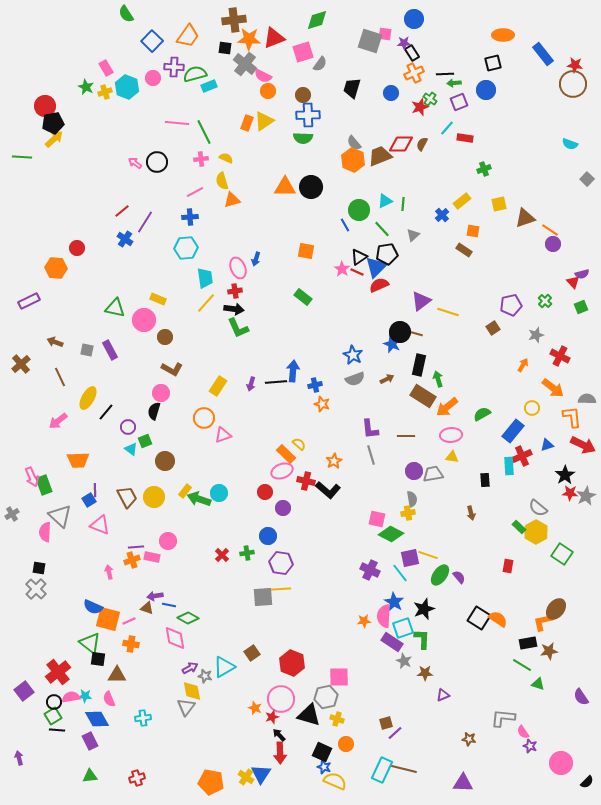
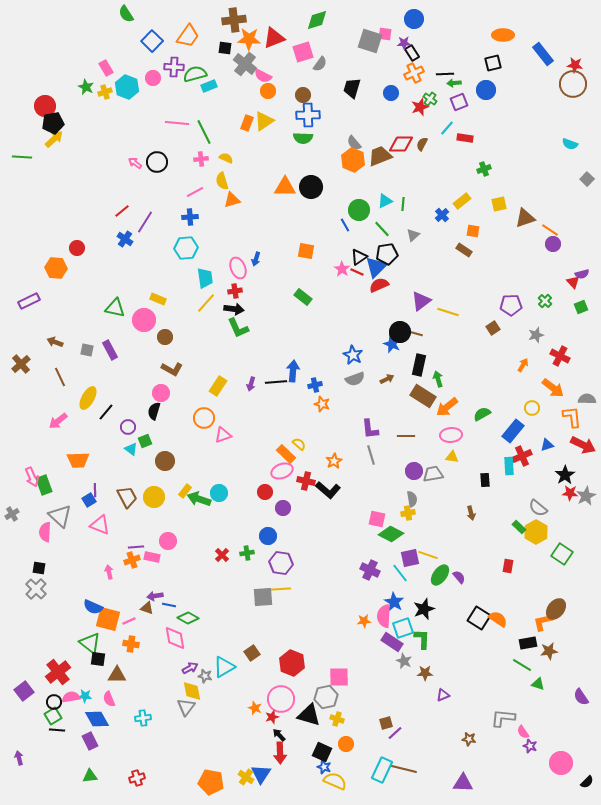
purple pentagon at (511, 305): rotated 10 degrees clockwise
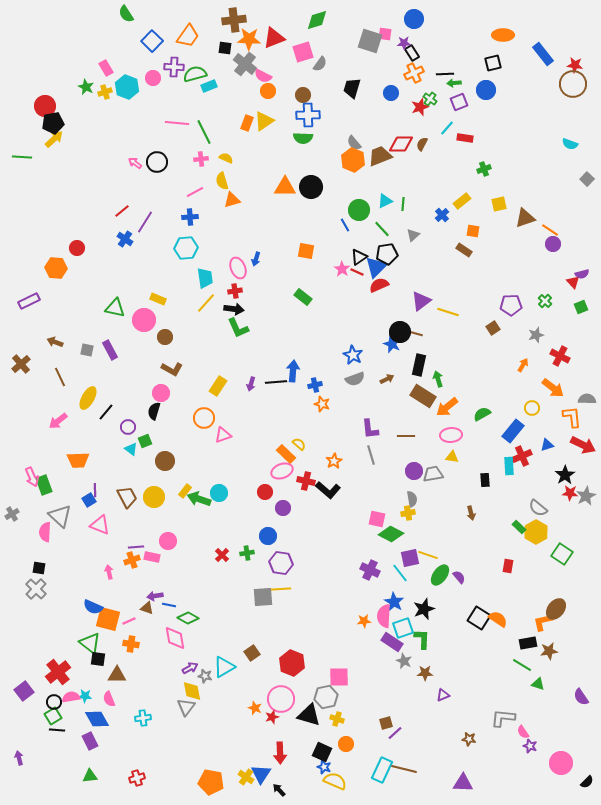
black arrow at (279, 735): moved 55 px down
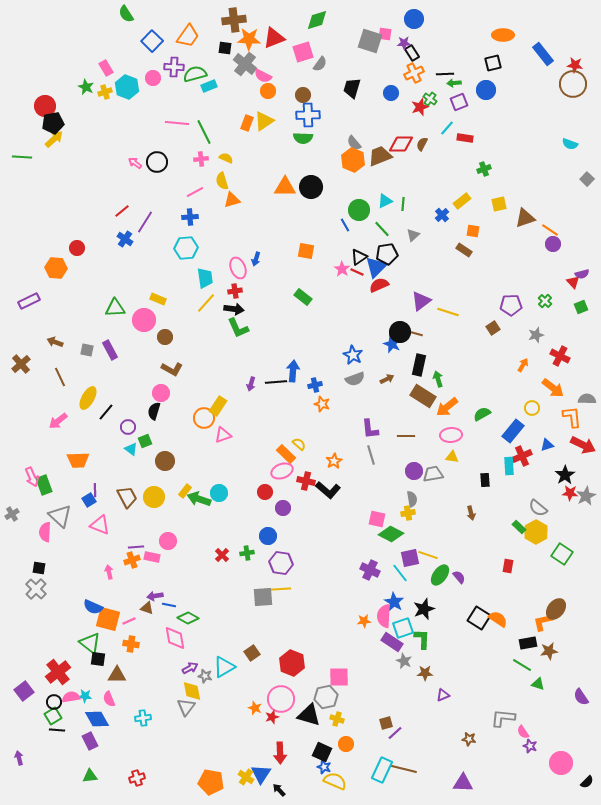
green triangle at (115, 308): rotated 15 degrees counterclockwise
yellow rectangle at (218, 386): moved 20 px down
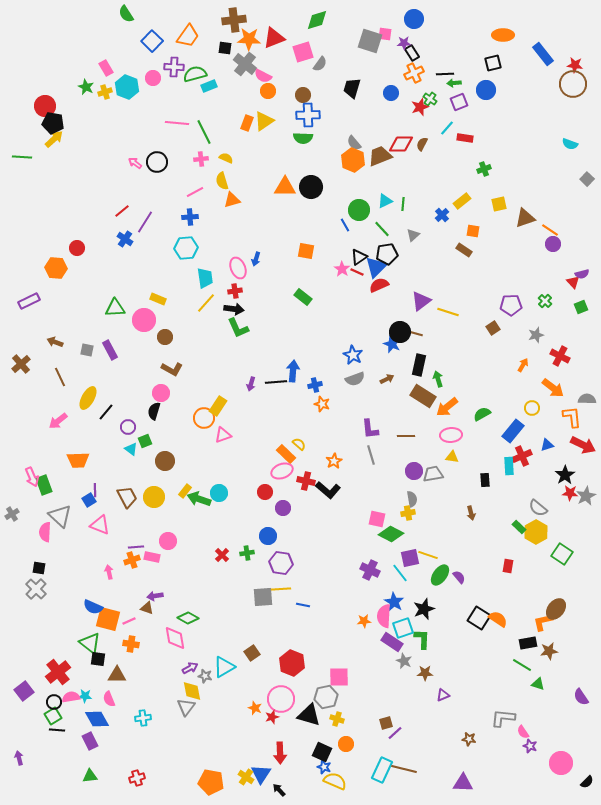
black pentagon at (53, 123): rotated 20 degrees clockwise
blue line at (169, 605): moved 134 px right
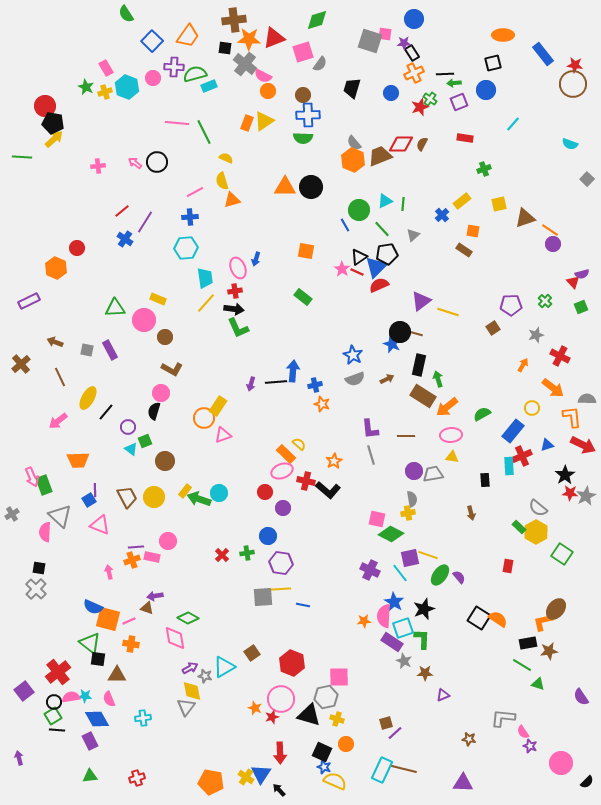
cyan line at (447, 128): moved 66 px right, 4 px up
pink cross at (201, 159): moved 103 px left, 7 px down
orange hexagon at (56, 268): rotated 20 degrees clockwise
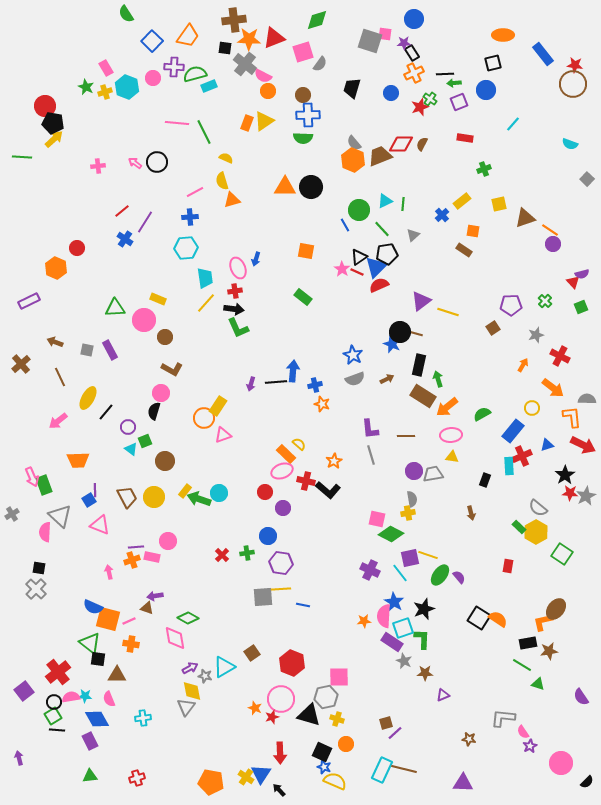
black rectangle at (485, 480): rotated 24 degrees clockwise
purple star at (530, 746): rotated 24 degrees clockwise
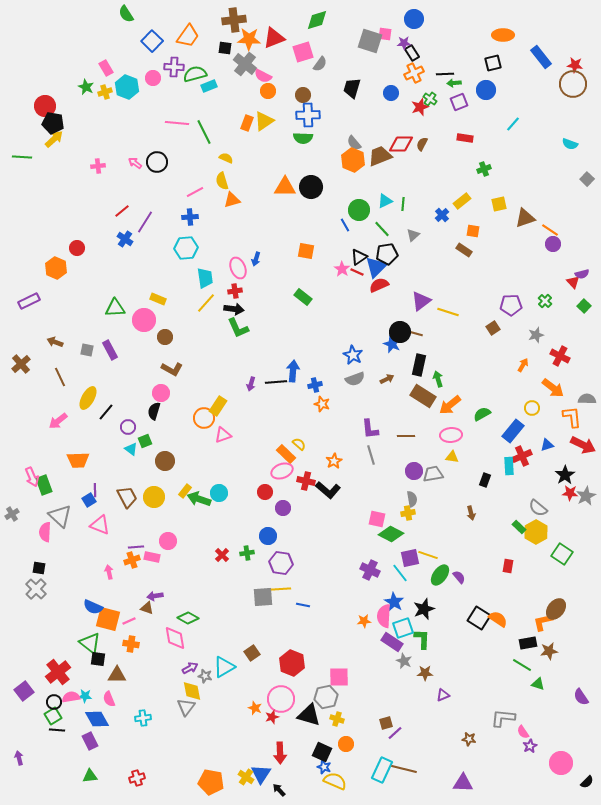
blue rectangle at (543, 54): moved 2 px left, 3 px down
green square at (581, 307): moved 3 px right, 1 px up; rotated 24 degrees counterclockwise
orange arrow at (447, 407): moved 3 px right, 2 px up
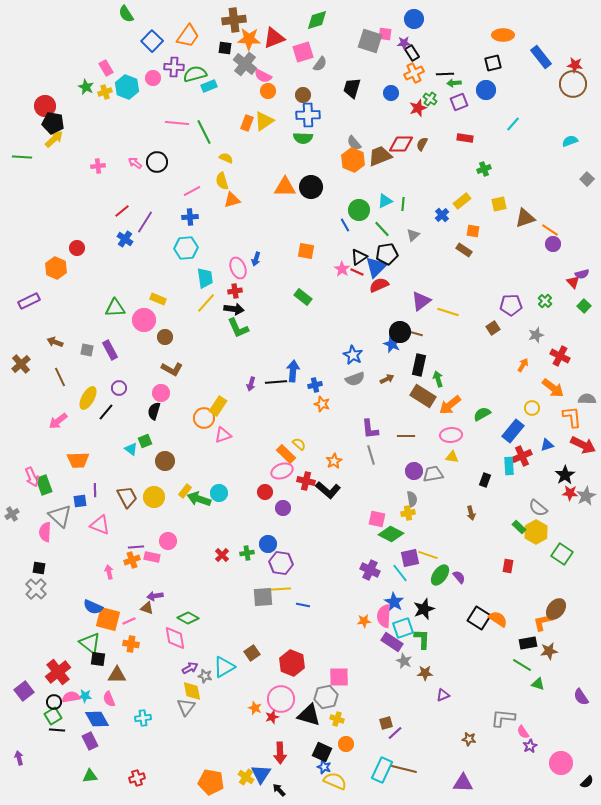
red star at (420, 107): moved 2 px left, 1 px down
cyan semicircle at (570, 144): moved 3 px up; rotated 140 degrees clockwise
pink line at (195, 192): moved 3 px left, 1 px up
purple circle at (128, 427): moved 9 px left, 39 px up
blue square at (89, 500): moved 9 px left, 1 px down; rotated 24 degrees clockwise
blue circle at (268, 536): moved 8 px down
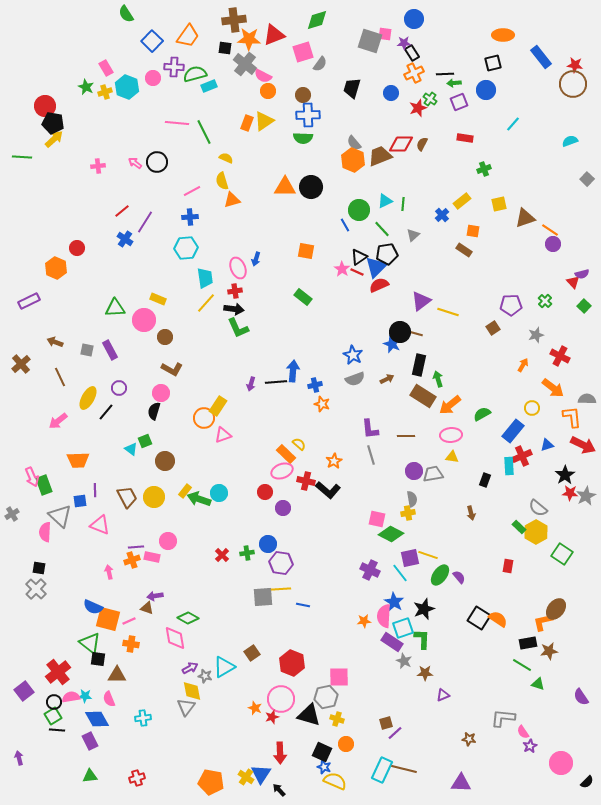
red triangle at (274, 38): moved 3 px up
purple triangle at (463, 783): moved 2 px left
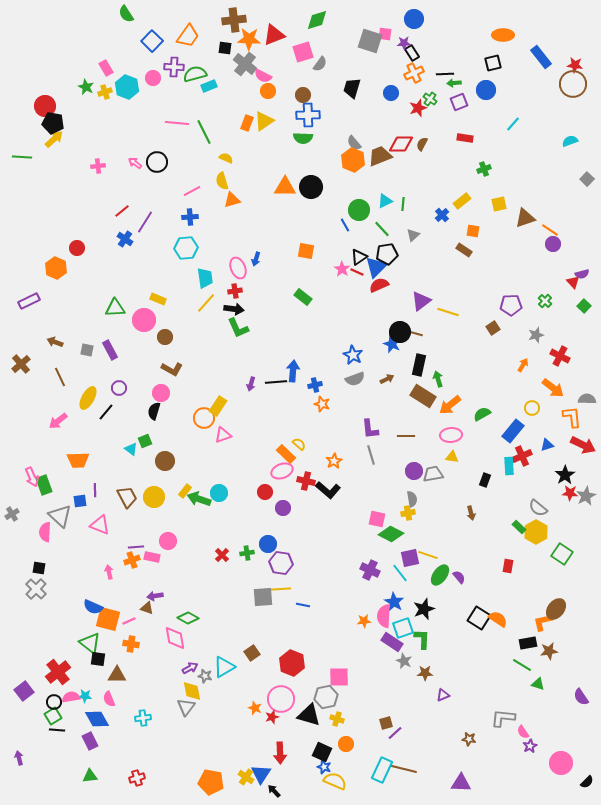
black arrow at (279, 790): moved 5 px left, 1 px down
